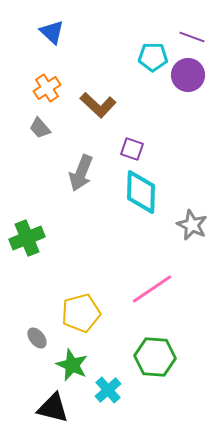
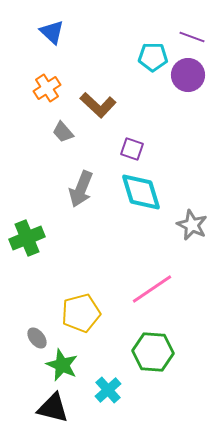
gray trapezoid: moved 23 px right, 4 px down
gray arrow: moved 16 px down
cyan diamond: rotated 18 degrees counterclockwise
green hexagon: moved 2 px left, 5 px up
green star: moved 10 px left
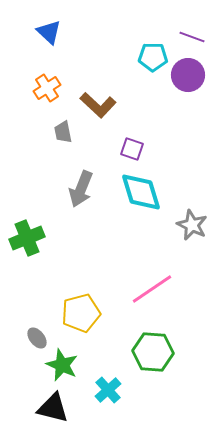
blue triangle: moved 3 px left
gray trapezoid: rotated 30 degrees clockwise
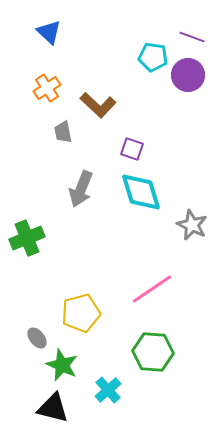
cyan pentagon: rotated 8 degrees clockwise
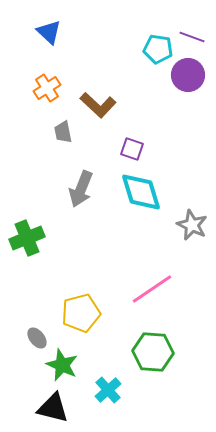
cyan pentagon: moved 5 px right, 8 px up
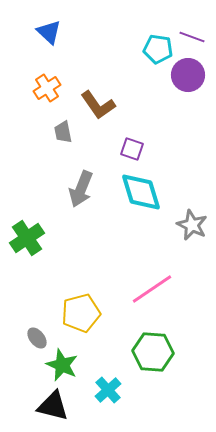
brown L-shape: rotated 12 degrees clockwise
green cross: rotated 12 degrees counterclockwise
black triangle: moved 2 px up
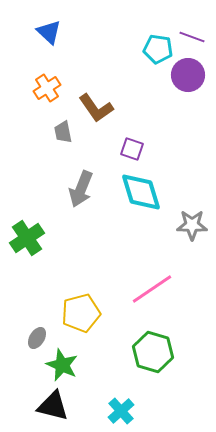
brown L-shape: moved 2 px left, 3 px down
gray star: rotated 24 degrees counterclockwise
gray ellipse: rotated 70 degrees clockwise
green hexagon: rotated 12 degrees clockwise
cyan cross: moved 13 px right, 21 px down
